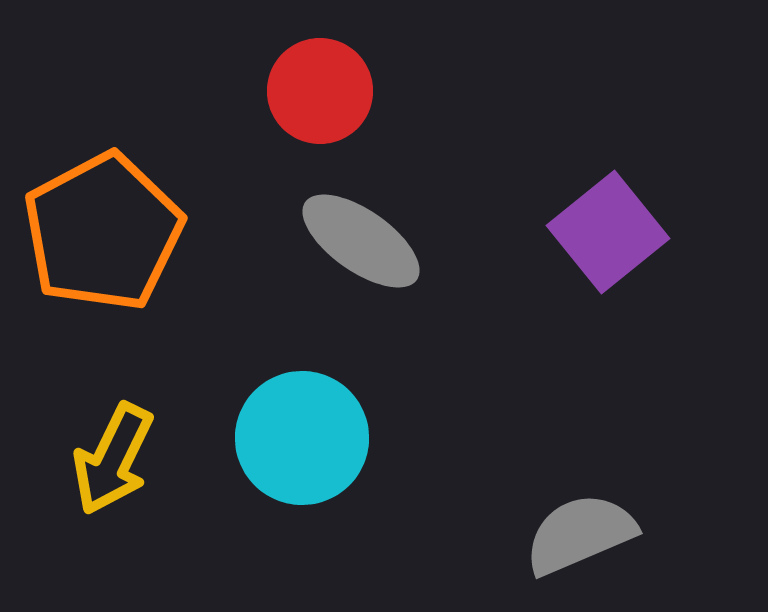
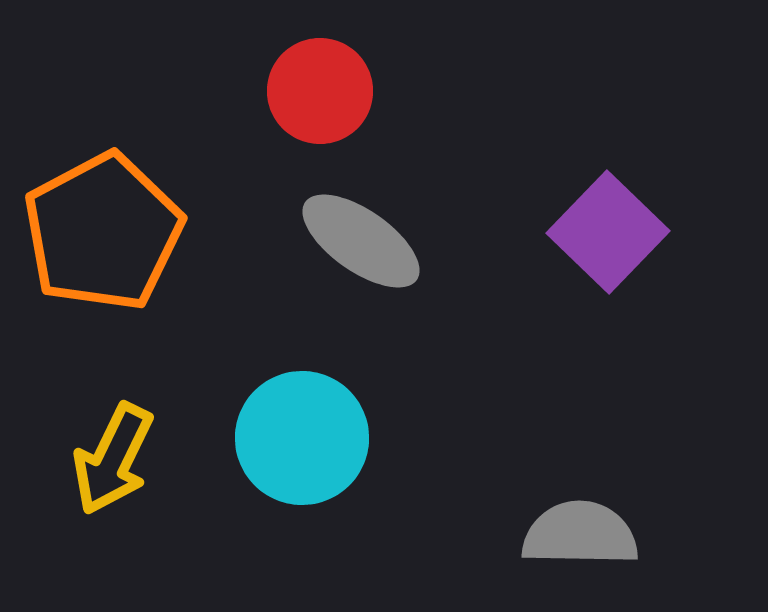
purple square: rotated 7 degrees counterclockwise
gray semicircle: rotated 24 degrees clockwise
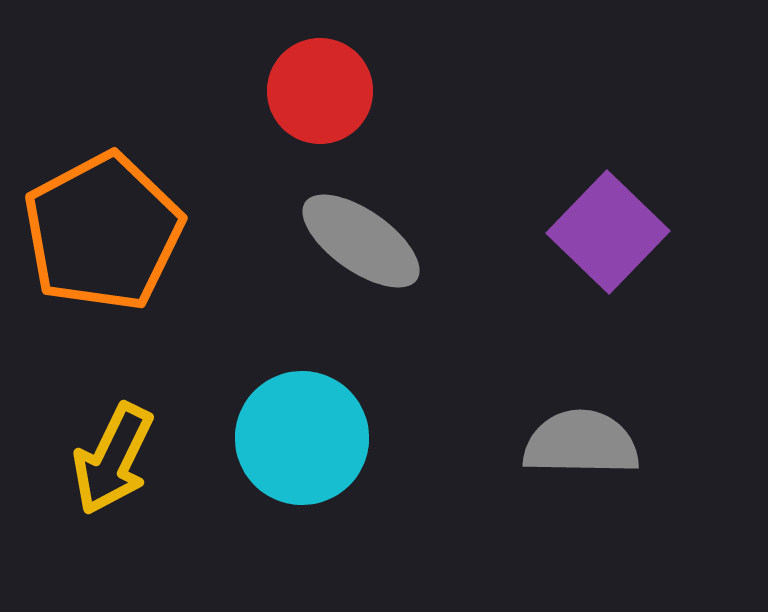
gray semicircle: moved 1 px right, 91 px up
